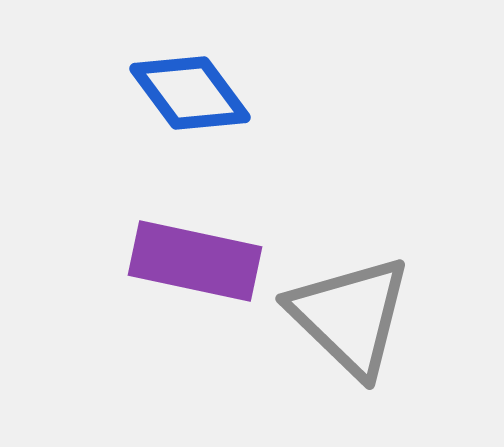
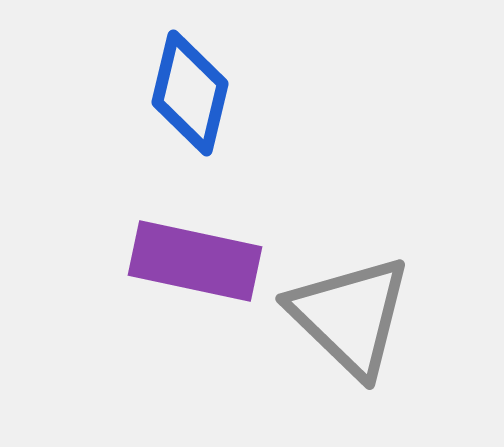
blue diamond: rotated 50 degrees clockwise
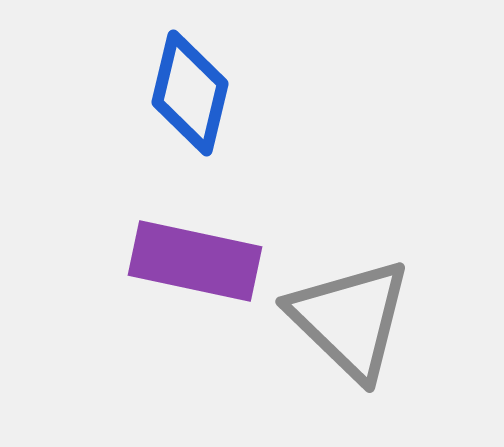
gray triangle: moved 3 px down
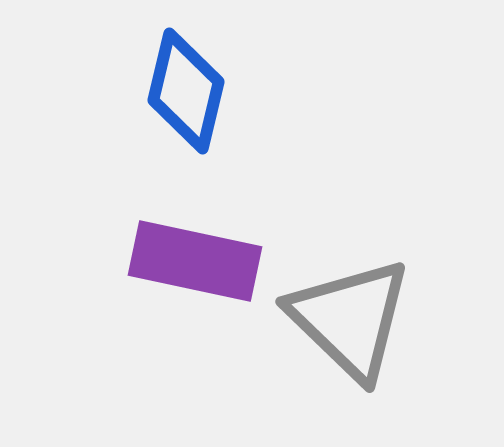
blue diamond: moved 4 px left, 2 px up
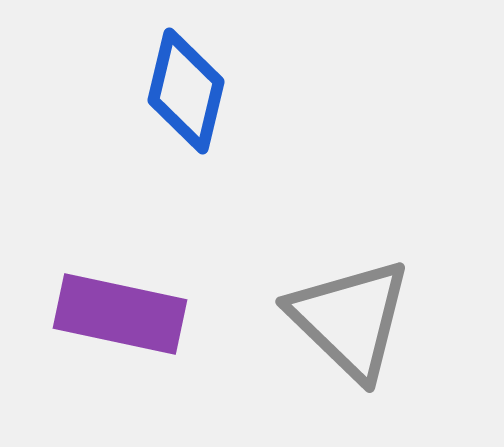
purple rectangle: moved 75 px left, 53 px down
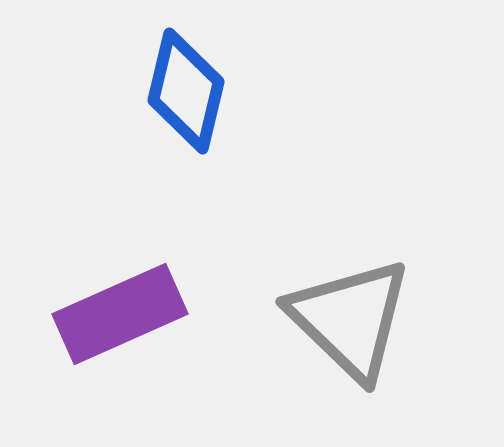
purple rectangle: rotated 36 degrees counterclockwise
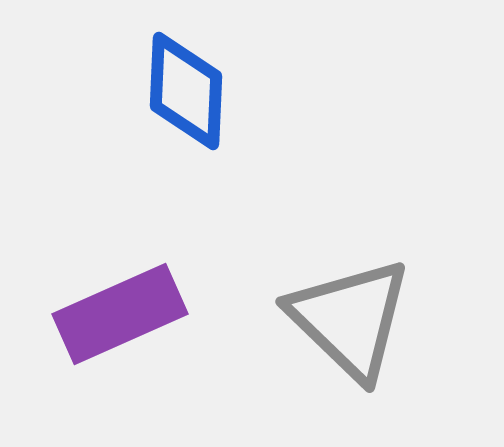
blue diamond: rotated 11 degrees counterclockwise
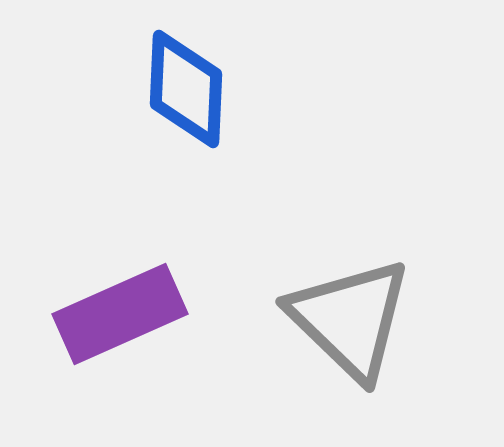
blue diamond: moved 2 px up
